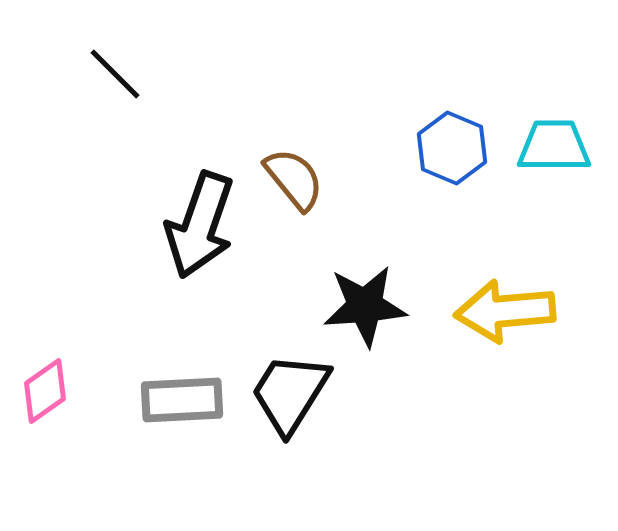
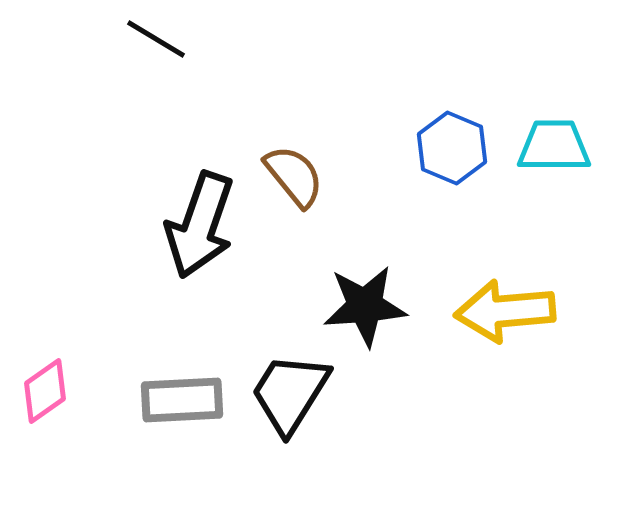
black line: moved 41 px right, 35 px up; rotated 14 degrees counterclockwise
brown semicircle: moved 3 px up
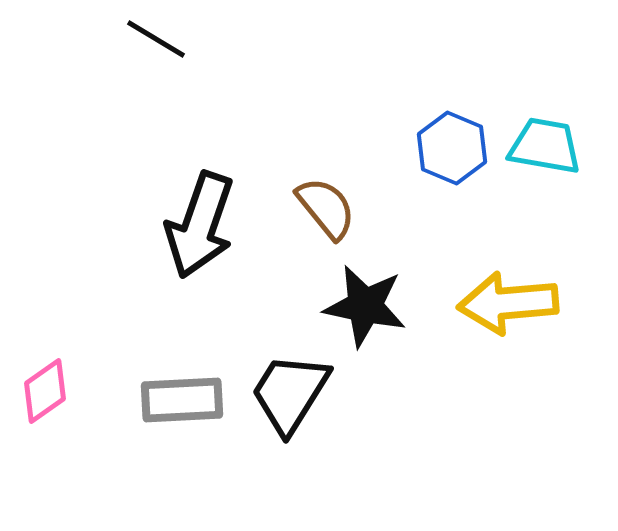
cyan trapezoid: moved 9 px left; rotated 10 degrees clockwise
brown semicircle: moved 32 px right, 32 px down
black star: rotated 16 degrees clockwise
yellow arrow: moved 3 px right, 8 px up
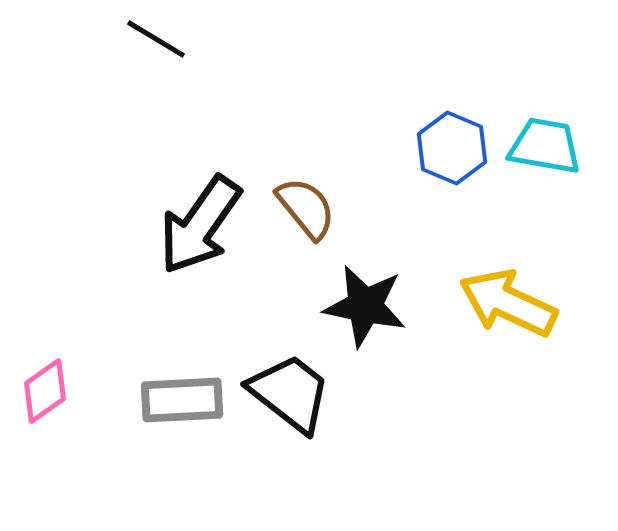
brown semicircle: moved 20 px left
black arrow: rotated 16 degrees clockwise
yellow arrow: rotated 30 degrees clockwise
black trapezoid: rotated 96 degrees clockwise
